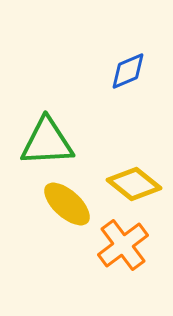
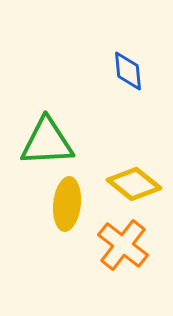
blue diamond: rotated 72 degrees counterclockwise
yellow ellipse: rotated 54 degrees clockwise
orange cross: rotated 15 degrees counterclockwise
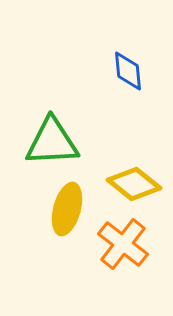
green triangle: moved 5 px right
yellow ellipse: moved 5 px down; rotated 9 degrees clockwise
orange cross: moved 1 px up
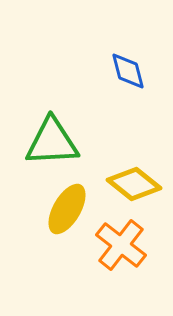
blue diamond: rotated 9 degrees counterclockwise
yellow ellipse: rotated 15 degrees clockwise
orange cross: moved 2 px left, 1 px down
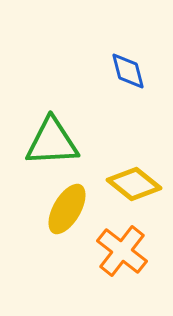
orange cross: moved 1 px right, 6 px down
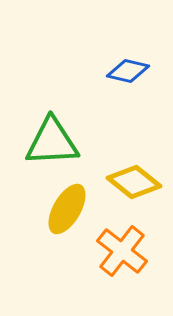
blue diamond: rotated 63 degrees counterclockwise
yellow diamond: moved 2 px up
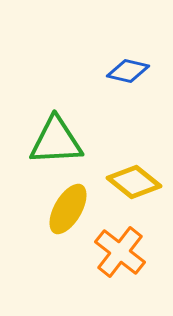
green triangle: moved 4 px right, 1 px up
yellow ellipse: moved 1 px right
orange cross: moved 2 px left, 1 px down
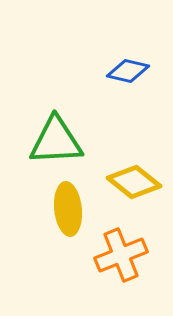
yellow ellipse: rotated 36 degrees counterclockwise
orange cross: moved 1 px right, 3 px down; rotated 30 degrees clockwise
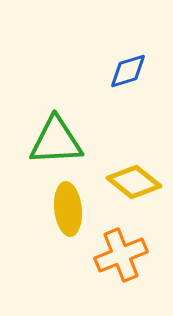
blue diamond: rotated 30 degrees counterclockwise
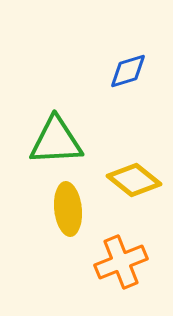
yellow diamond: moved 2 px up
orange cross: moved 7 px down
